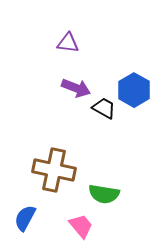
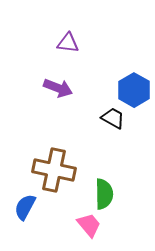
purple arrow: moved 18 px left
black trapezoid: moved 9 px right, 10 px down
green semicircle: rotated 100 degrees counterclockwise
blue semicircle: moved 11 px up
pink trapezoid: moved 8 px right, 1 px up
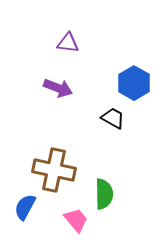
blue hexagon: moved 7 px up
pink trapezoid: moved 13 px left, 5 px up
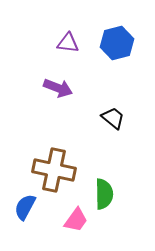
blue hexagon: moved 17 px left, 40 px up; rotated 16 degrees clockwise
black trapezoid: rotated 10 degrees clockwise
pink trapezoid: rotated 76 degrees clockwise
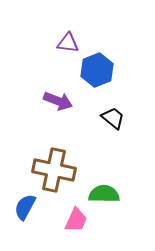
blue hexagon: moved 20 px left, 27 px down; rotated 8 degrees counterclockwise
purple arrow: moved 13 px down
green semicircle: rotated 88 degrees counterclockwise
pink trapezoid: rotated 12 degrees counterclockwise
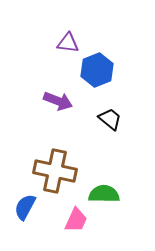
black trapezoid: moved 3 px left, 1 px down
brown cross: moved 1 px right, 1 px down
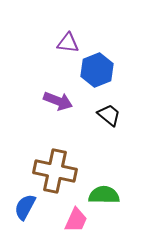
black trapezoid: moved 1 px left, 4 px up
green semicircle: moved 1 px down
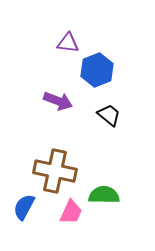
blue semicircle: moved 1 px left
pink trapezoid: moved 5 px left, 8 px up
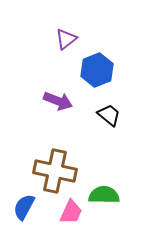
purple triangle: moved 2 px left, 4 px up; rotated 45 degrees counterclockwise
